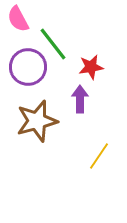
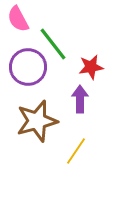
yellow line: moved 23 px left, 5 px up
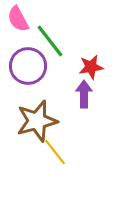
green line: moved 3 px left, 3 px up
purple circle: moved 1 px up
purple arrow: moved 4 px right, 5 px up
yellow line: moved 21 px left, 1 px down; rotated 72 degrees counterclockwise
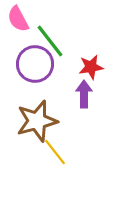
purple circle: moved 7 px right, 2 px up
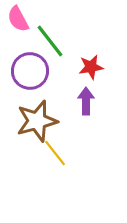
purple circle: moved 5 px left, 7 px down
purple arrow: moved 2 px right, 7 px down
yellow line: moved 1 px down
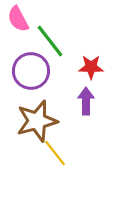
red star: rotated 10 degrees clockwise
purple circle: moved 1 px right
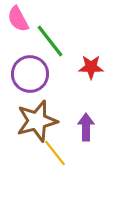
purple circle: moved 1 px left, 3 px down
purple arrow: moved 26 px down
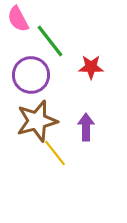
purple circle: moved 1 px right, 1 px down
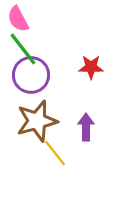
green line: moved 27 px left, 8 px down
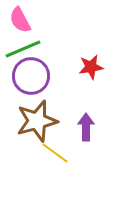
pink semicircle: moved 2 px right, 1 px down
green line: rotated 75 degrees counterclockwise
red star: rotated 10 degrees counterclockwise
purple circle: moved 1 px down
yellow line: rotated 16 degrees counterclockwise
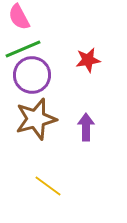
pink semicircle: moved 1 px left, 3 px up
red star: moved 3 px left, 7 px up
purple circle: moved 1 px right, 1 px up
brown star: moved 1 px left, 2 px up
yellow line: moved 7 px left, 33 px down
